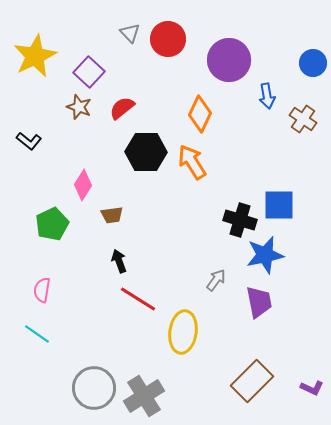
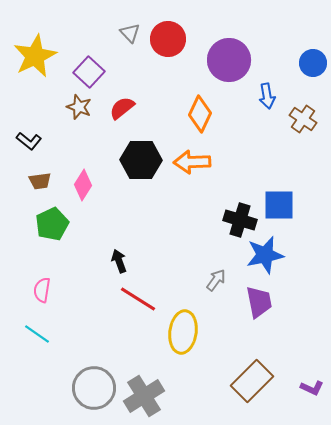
black hexagon: moved 5 px left, 8 px down
orange arrow: rotated 60 degrees counterclockwise
brown trapezoid: moved 72 px left, 34 px up
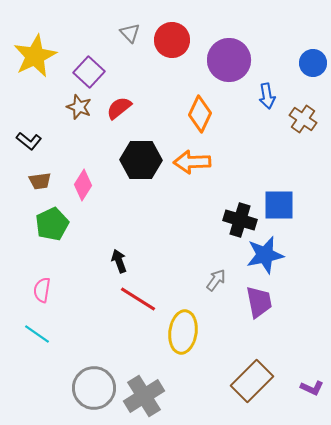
red circle: moved 4 px right, 1 px down
red semicircle: moved 3 px left
